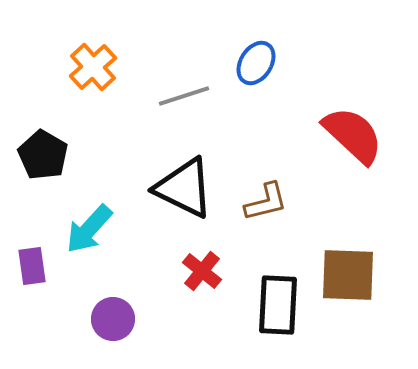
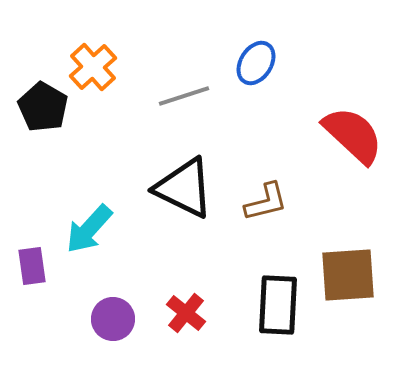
black pentagon: moved 48 px up
red cross: moved 16 px left, 42 px down
brown square: rotated 6 degrees counterclockwise
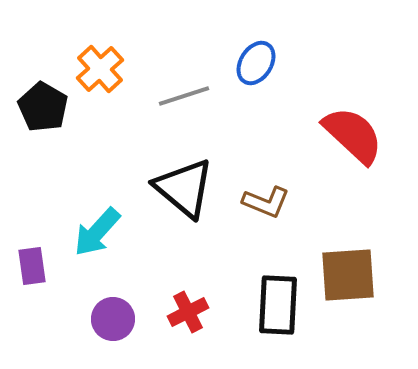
orange cross: moved 7 px right, 2 px down
black triangle: rotated 14 degrees clockwise
brown L-shape: rotated 36 degrees clockwise
cyan arrow: moved 8 px right, 3 px down
red cross: moved 2 px right, 1 px up; rotated 24 degrees clockwise
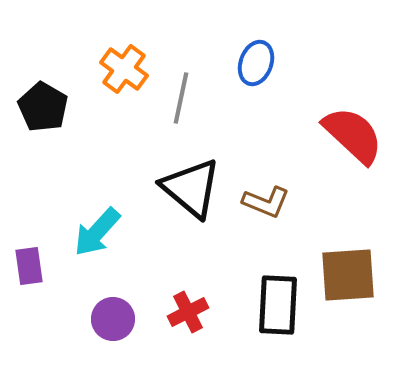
blue ellipse: rotated 12 degrees counterclockwise
orange cross: moved 24 px right; rotated 12 degrees counterclockwise
gray line: moved 3 px left, 2 px down; rotated 60 degrees counterclockwise
black triangle: moved 7 px right
purple rectangle: moved 3 px left
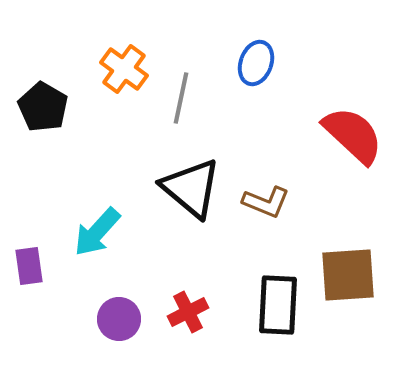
purple circle: moved 6 px right
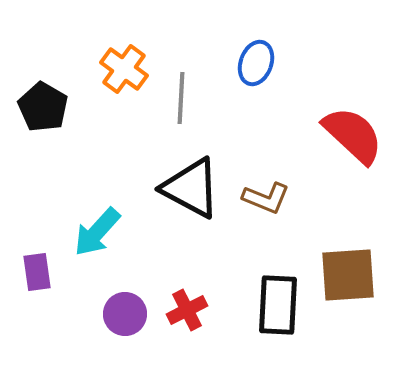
gray line: rotated 9 degrees counterclockwise
black triangle: rotated 12 degrees counterclockwise
brown L-shape: moved 4 px up
purple rectangle: moved 8 px right, 6 px down
red cross: moved 1 px left, 2 px up
purple circle: moved 6 px right, 5 px up
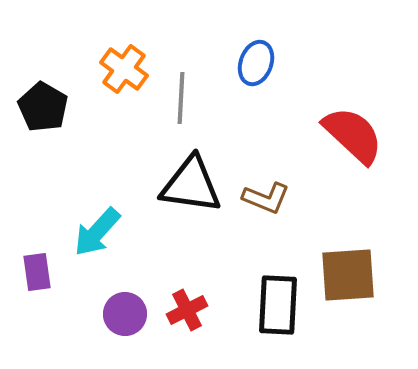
black triangle: moved 3 px up; rotated 20 degrees counterclockwise
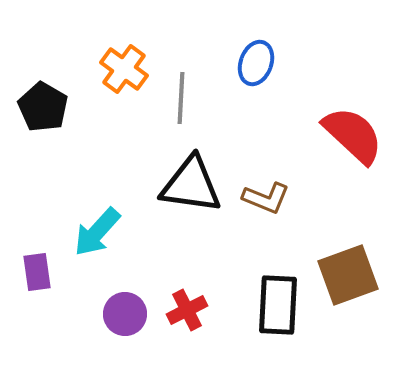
brown square: rotated 16 degrees counterclockwise
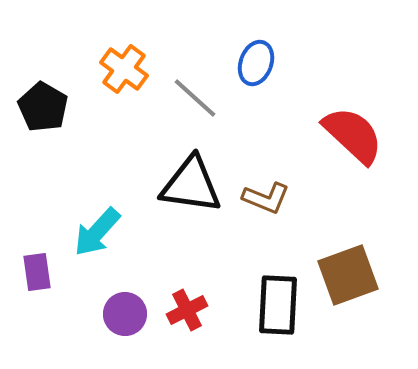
gray line: moved 14 px right; rotated 51 degrees counterclockwise
